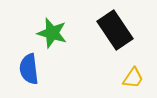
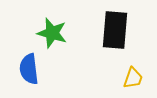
black rectangle: rotated 39 degrees clockwise
yellow trapezoid: rotated 15 degrees counterclockwise
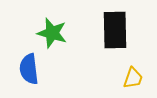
black rectangle: rotated 6 degrees counterclockwise
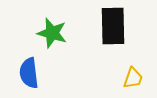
black rectangle: moved 2 px left, 4 px up
blue semicircle: moved 4 px down
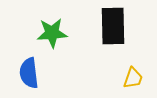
green star: rotated 20 degrees counterclockwise
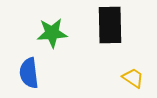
black rectangle: moved 3 px left, 1 px up
yellow trapezoid: rotated 75 degrees counterclockwise
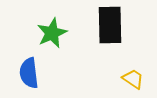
green star: rotated 20 degrees counterclockwise
yellow trapezoid: moved 1 px down
